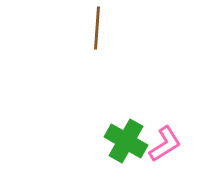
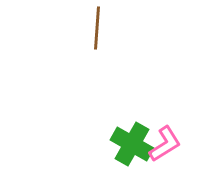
green cross: moved 6 px right, 3 px down
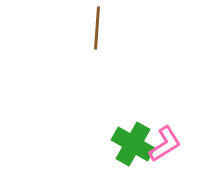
green cross: moved 1 px right
